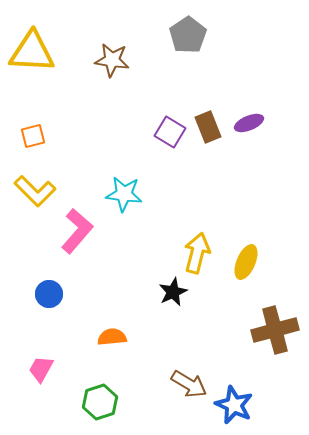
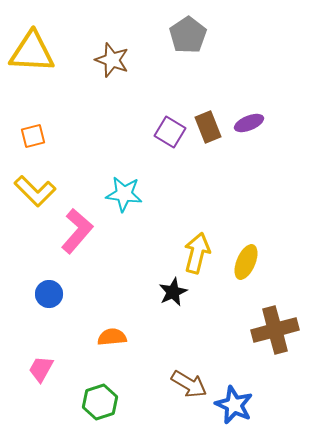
brown star: rotated 12 degrees clockwise
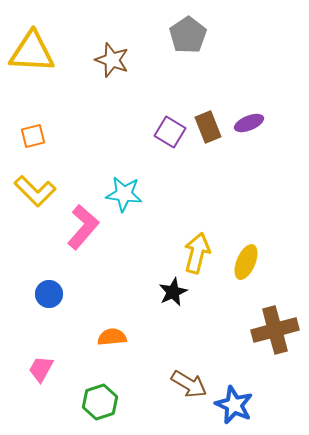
pink L-shape: moved 6 px right, 4 px up
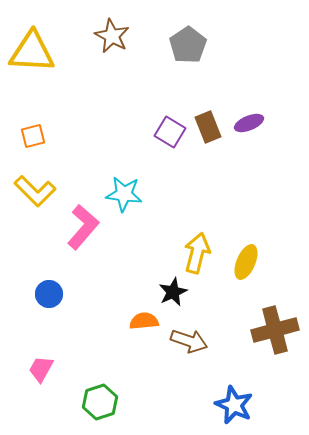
gray pentagon: moved 10 px down
brown star: moved 24 px up; rotated 8 degrees clockwise
orange semicircle: moved 32 px right, 16 px up
brown arrow: moved 43 px up; rotated 12 degrees counterclockwise
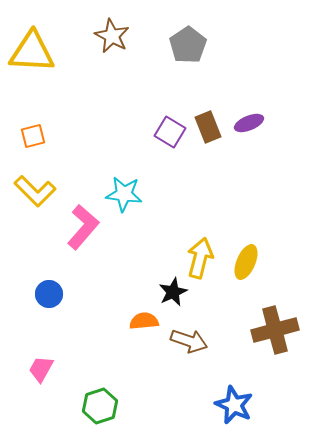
yellow arrow: moved 3 px right, 5 px down
green hexagon: moved 4 px down
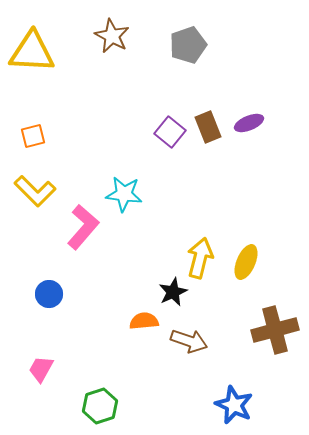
gray pentagon: rotated 15 degrees clockwise
purple square: rotated 8 degrees clockwise
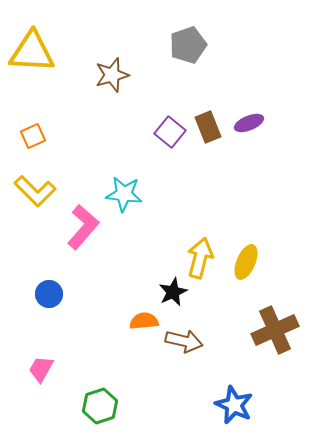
brown star: moved 39 px down; rotated 28 degrees clockwise
orange square: rotated 10 degrees counterclockwise
brown cross: rotated 9 degrees counterclockwise
brown arrow: moved 5 px left; rotated 6 degrees counterclockwise
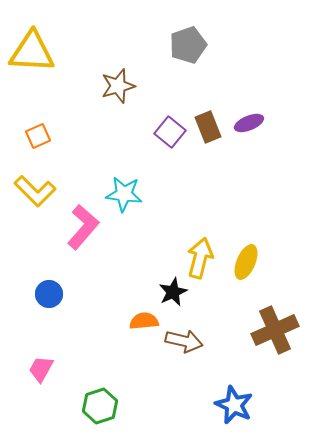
brown star: moved 6 px right, 11 px down
orange square: moved 5 px right
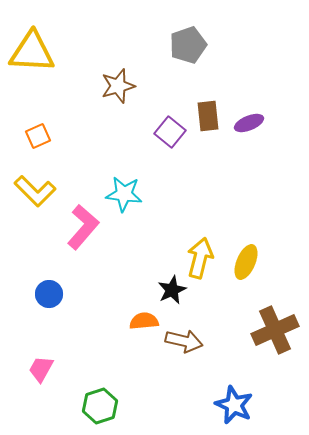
brown rectangle: moved 11 px up; rotated 16 degrees clockwise
black star: moved 1 px left, 2 px up
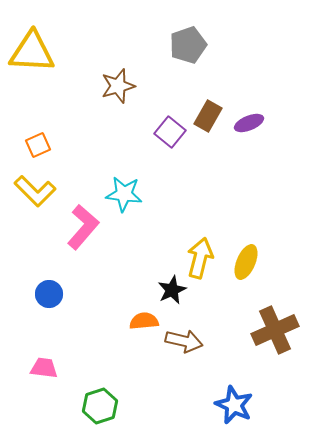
brown rectangle: rotated 36 degrees clockwise
orange square: moved 9 px down
pink trapezoid: moved 3 px right, 1 px up; rotated 68 degrees clockwise
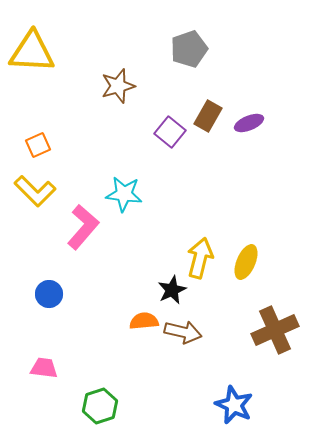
gray pentagon: moved 1 px right, 4 px down
brown arrow: moved 1 px left, 9 px up
